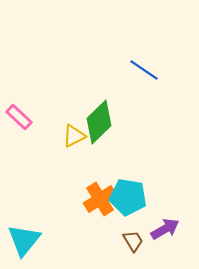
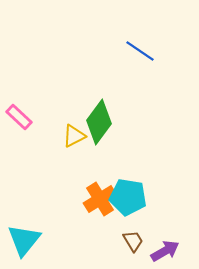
blue line: moved 4 px left, 19 px up
green diamond: rotated 9 degrees counterclockwise
purple arrow: moved 22 px down
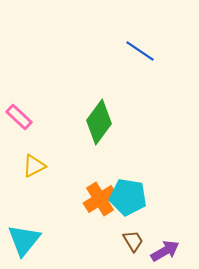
yellow triangle: moved 40 px left, 30 px down
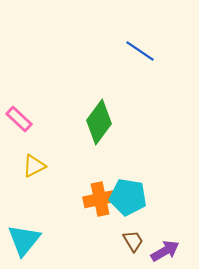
pink rectangle: moved 2 px down
orange cross: rotated 20 degrees clockwise
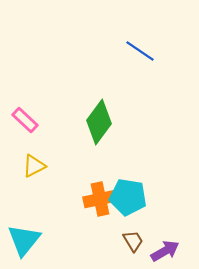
pink rectangle: moved 6 px right, 1 px down
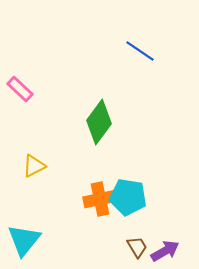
pink rectangle: moved 5 px left, 31 px up
brown trapezoid: moved 4 px right, 6 px down
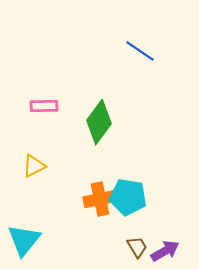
pink rectangle: moved 24 px right, 17 px down; rotated 44 degrees counterclockwise
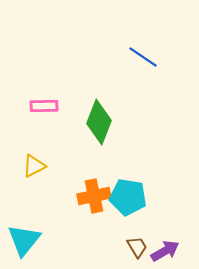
blue line: moved 3 px right, 6 px down
green diamond: rotated 15 degrees counterclockwise
orange cross: moved 6 px left, 3 px up
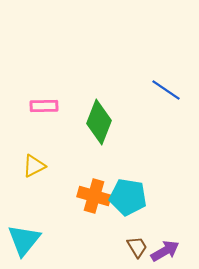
blue line: moved 23 px right, 33 px down
orange cross: rotated 28 degrees clockwise
